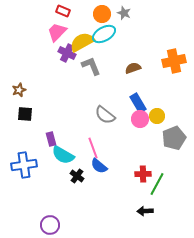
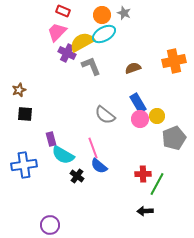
orange circle: moved 1 px down
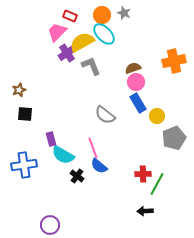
red rectangle: moved 7 px right, 5 px down
cyan ellipse: rotated 75 degrees clockwise
purple cross: rotated 30 degrees clockwise
pink circle: moved 4 px left, 37 px up
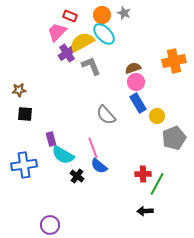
brown star: rotated 16 degrees clockwise
gray semicircle: moved 1 px right; rotated 10 degrees clockwise
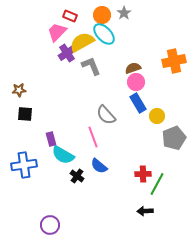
gray star: rotated 16 degrees clockwise
pink line: moved 11 px up
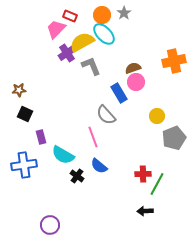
pink trapezoid: moved 1 px left, 3 px up
blue rectangle: moved 19 px left, 10 px up
black square: rotated 21 degrees clockwise
purple rectangle: moved 10 px left, 2 px up
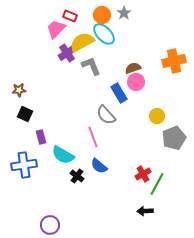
red cross: rotated 28 degrees counterclockwise
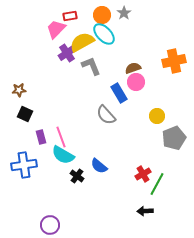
red rectangle: rotated 32 degrees counterclockwise
pink line: moved 32 px left
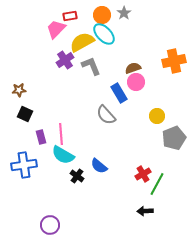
purple cross: moved 2 px left, 7 px down
pink line: moved 3 px up; rotated 15 degrees clockwise
